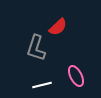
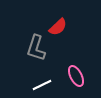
white line: rotated 12 degrees counterclockwise
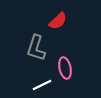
red semicircle: moved 6 px up
pink ellipse: moved 11 px left, 8 px up; rotated 15 degrees clockwise
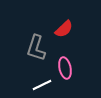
red semicircle: moved 6 px right, 8 px down
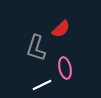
red semicircle: moved 3 px left
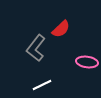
gray L-shape: rotated 20 degrees clockwise
pink ellipse: moved 22 px right, 6 px up; rotated 70 degrees counterclockwise
